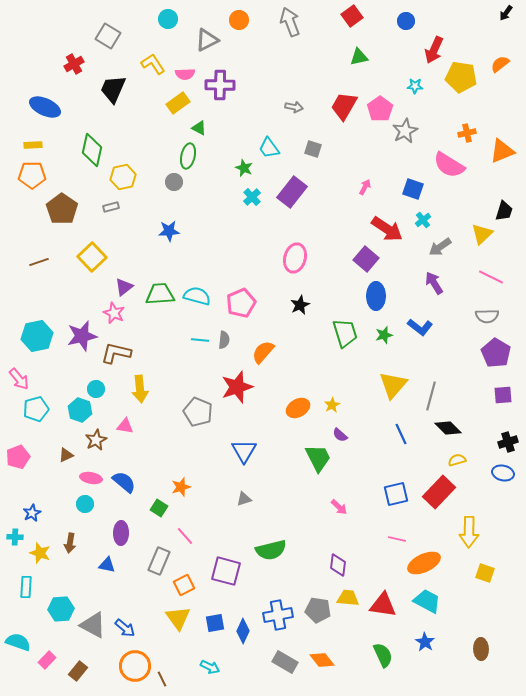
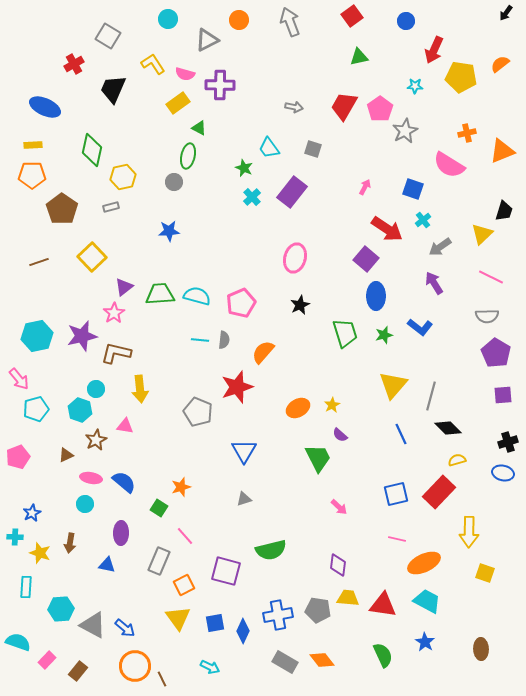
pink semicircle at (185, 74): rotated 18 degrees clockwise
pink star at (114, 313): rotated 15 degrees clockwise
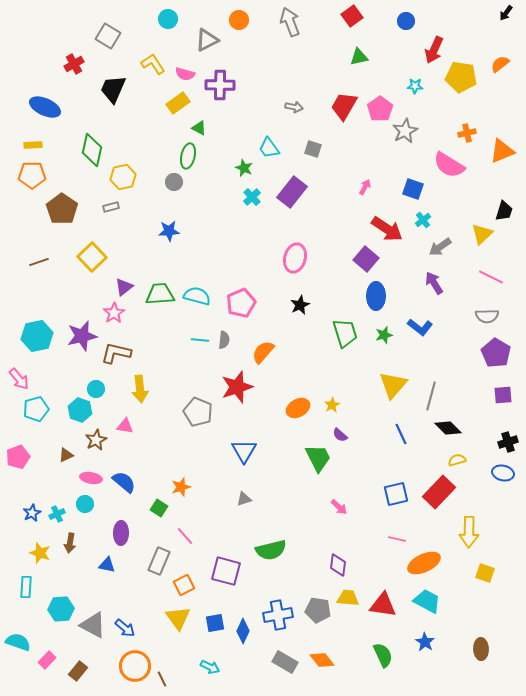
cyan cross at (15, 537): moved 42 px right, 23 px up; rotated 28 degrees counterclockwise
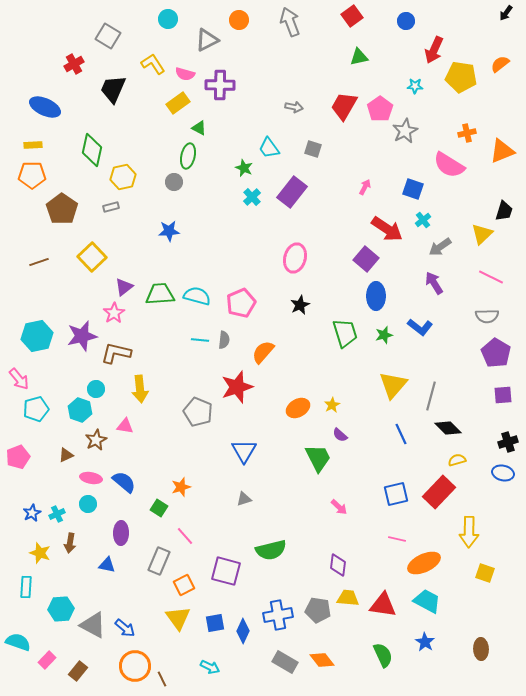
cyan circle at (85, 504): moved 3 px right
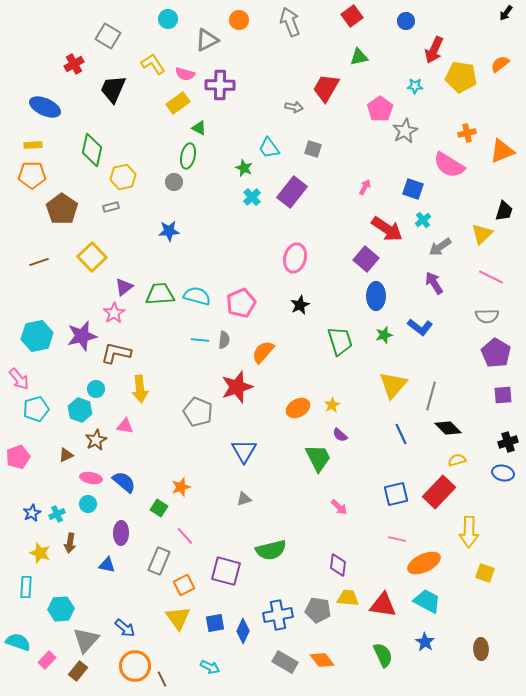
red trapezoid at (344, 106): moved 18 px left, 18 px up
green trapezoid at (345, 333): moved 5 px left, 8 px down
gray triangle at (93, 625): moved 7 px left, 15 px down; rotated 44 degrees clockwise
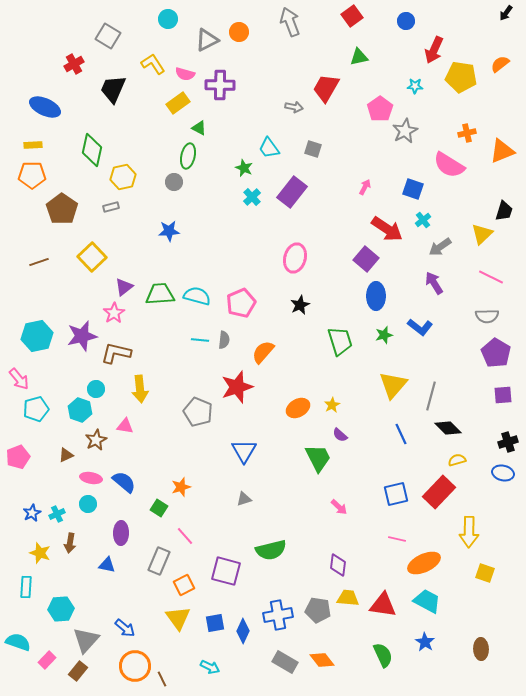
orange circle at (239, 20): moved 12 px down
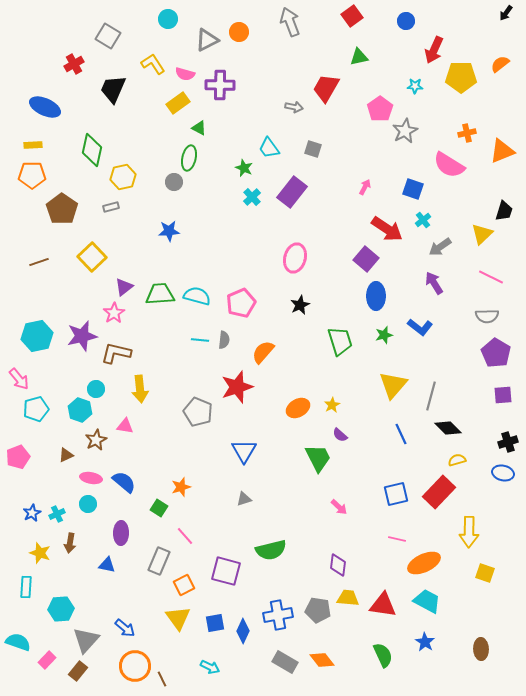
yellow pentagon at (461, 77): rotated 8 degrees counterclockwise
green ellipse at (188, 156): moved 1 px right, 2 px down
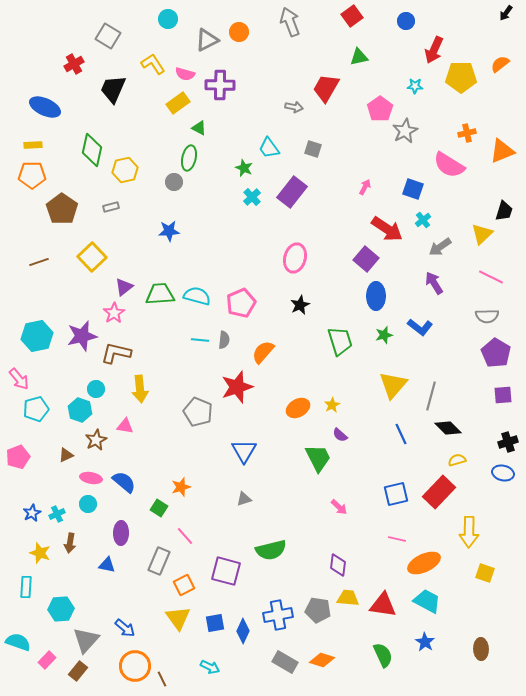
yellow hexagon at (123, 177): moved 2 px right, 7 px up
orange diamond at (322, 660): rotated 35 degrees counterclockwise
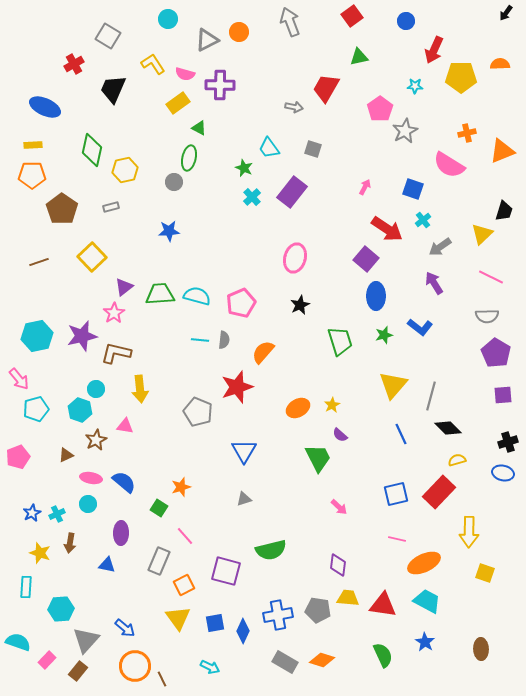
orange semicircle at (500, 64): rotated 36 degrees clockwise
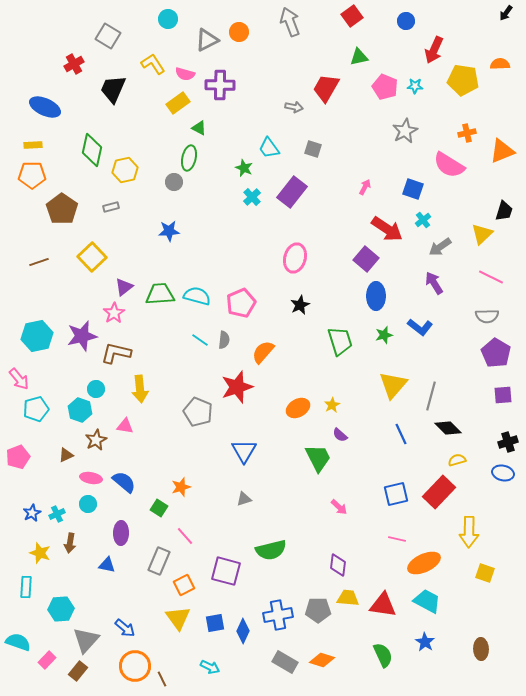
yellow pentagon at (461, 77): moved 2 px right, 3 px down; rotated 8 degrees clockwise
pink pentagon at (380, 109): moved 5 px right, 22 px up; rotated 15 degrees counterclockwise
cyan line at (200, 340): rotated 30 degrees clockwise
gray pentagon at (318, 610): rotated 10 degrees counterclockwise
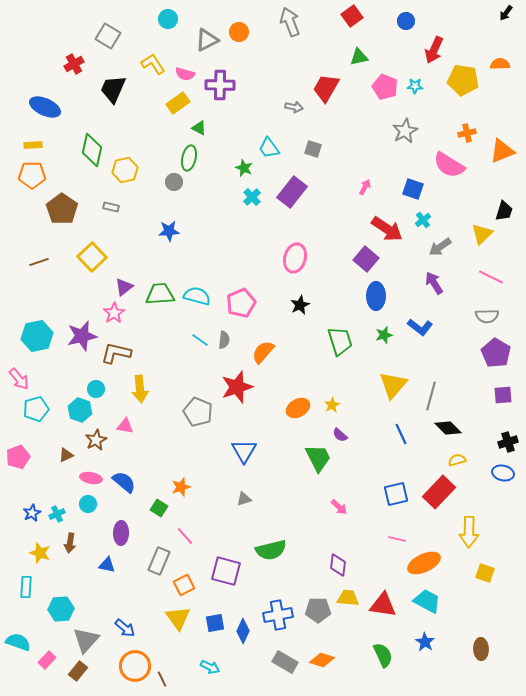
gray rectangle at (111, 207): rotated 28 degrees clockwise
